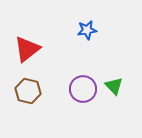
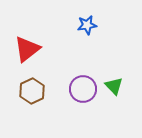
blue star: moved 5 px up
brown hexagon: moved 4 px right; rotated 20 degrees clockwise
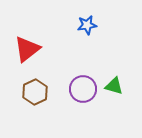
green triangle: rotated 30 degrees counterclockwise
brown hexagon: moved 3 px right, 1 px down
